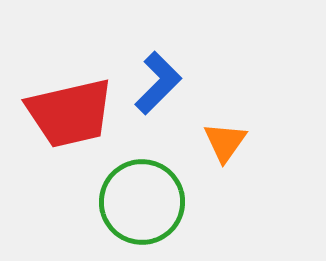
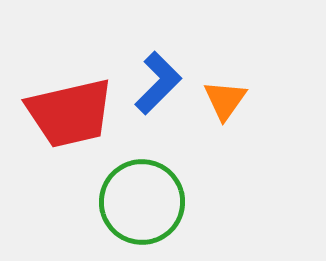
orange triangle: moved 42 px up
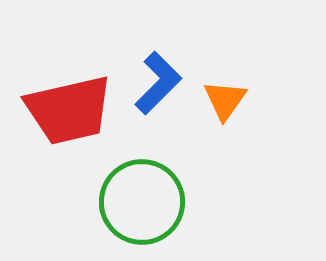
red trapezoid: moved 1 px left, 3 px up
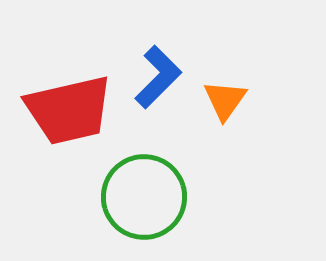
blue L-shape: moved 6 px up
green circle: moved 2 px right, 5 px up
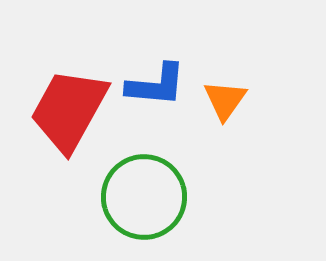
blue L-shape: moved 2 px left, 8 px down; rotated 50 degrees clockwise
red trapezoid: rotated 132 degrees clockwise
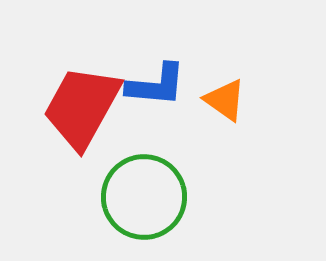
orange triangle: rotated 30 degrees counterclockwise
red trapezoid: moved 13 px right, 3 px up
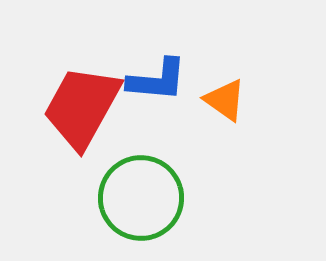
blue L-shape: moved 1 px right, 5 px up
green circle: moved 3 px left, 1 px down
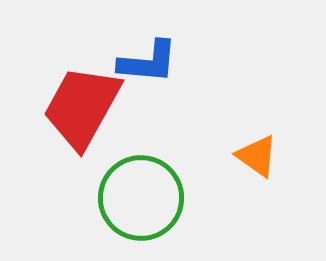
blue L-shape: moved 9 px left, 18 px up
orange triangle: moved 32 px right, 56 px down
